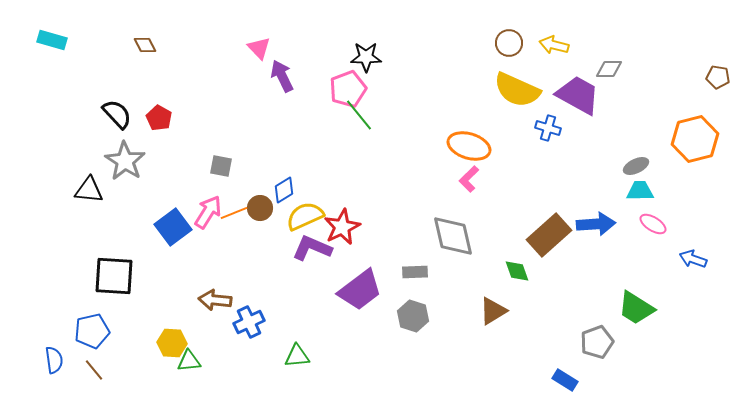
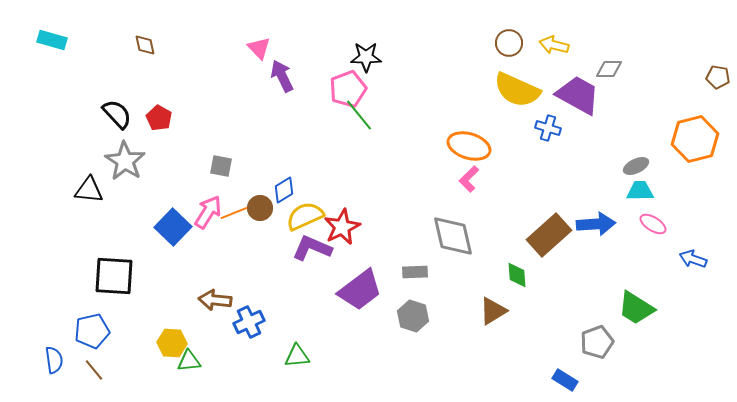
brown diamond at (145, 45): rotated 15 degrees clockwise
blue square at (173, 227): rotated 9 degrees counterclockwise
green diamond at (517, 271): moved 4 px down; rotated 16 degrees clockwise
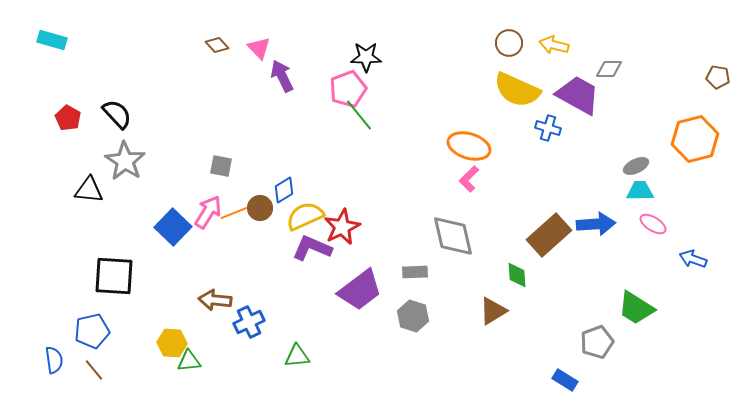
brown diamond at (145, 45): moved 72 px right; rotated 30 degrees counterclockwise
red pentagon at (159, 118): moved 91 px left
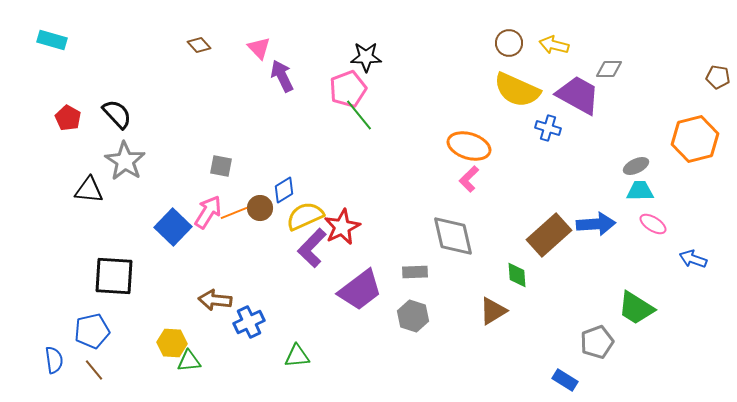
brown diamond at (217, 45): moved 18 px left
purple L-shape at (312, 248): rotated 69 degrees counterclockwise
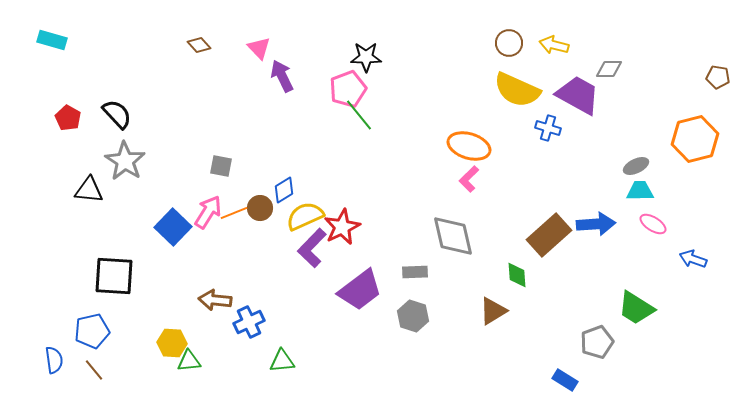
green triangle at (297, 356): moved 15 px left, 5 px down
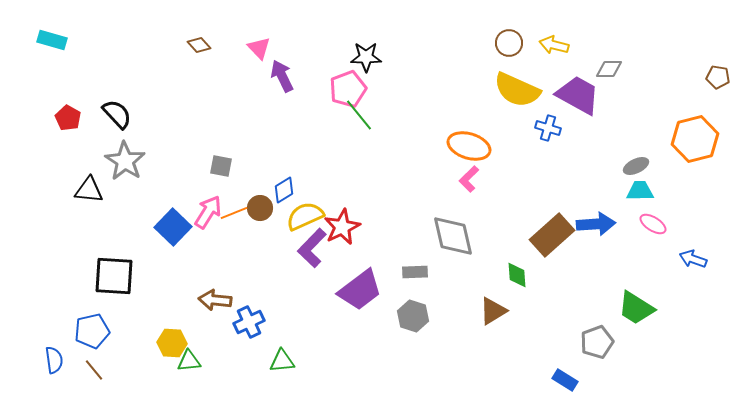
brown rectangle at (549, 235): moved 3 px right
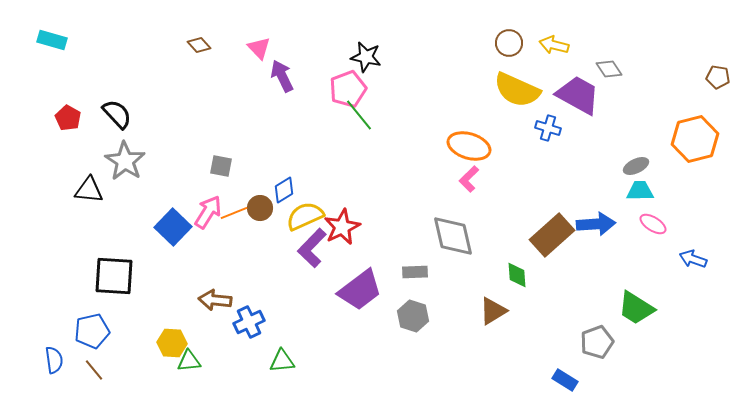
black star at (366, 57): rotated 12 degrees clockwise
gray diamond at (609, 69): rotated 56 degrees clockwise
